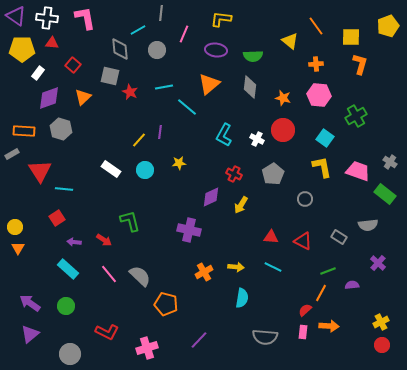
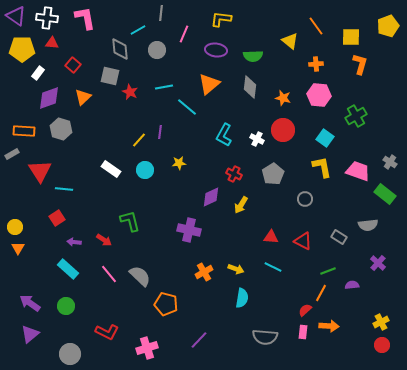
yellow arrow at (236, 267): moved 2 px down; rotated 14 degrees clockwise
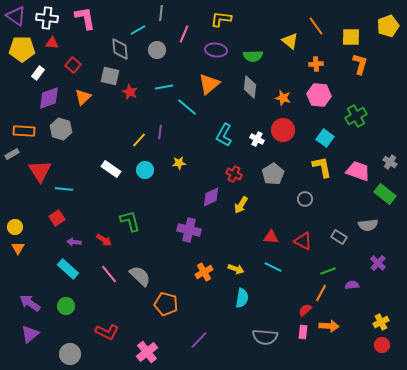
pink cross at (147, 348): moved 4 px down; rotated 20 degrees counterclockwise
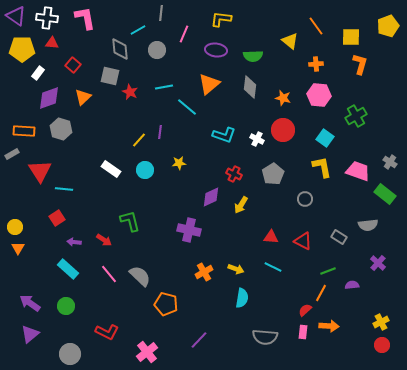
cyan L-shape at (224, 135): rotated 100 degrees counterclockwise
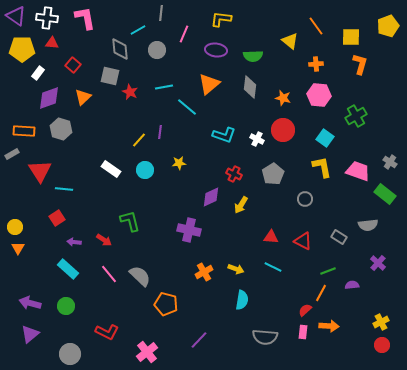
cyan semicircle at (242, 298): moved 2 px down
purple arrow at (30, 303): rotated 20 degrees counterclockwise
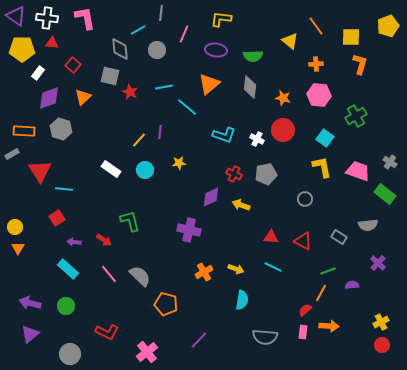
gray pentagon at (273, 174): moved 7 px left; rotated 20 degrees clockwise
yellow arrow at (241, 205): rotated 78 degrees clockwise
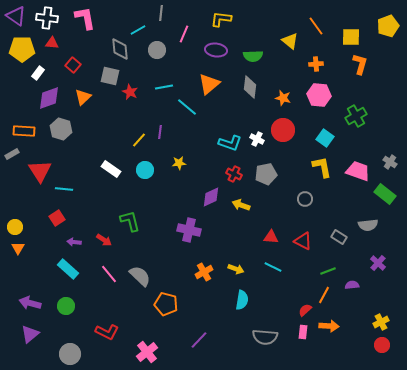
cyan L-shape at (224, 135): moved 6 px right, 8 px down
orange line at (321, 293): moved 3 px right, 2 px down
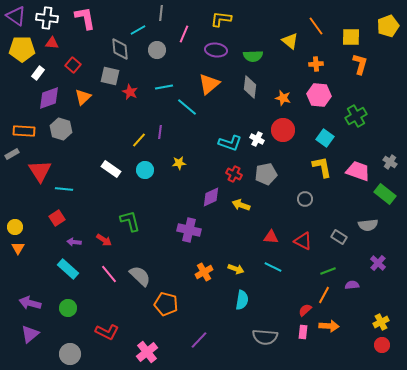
green circle at (66, 306): moved 2 px right, 2 px down
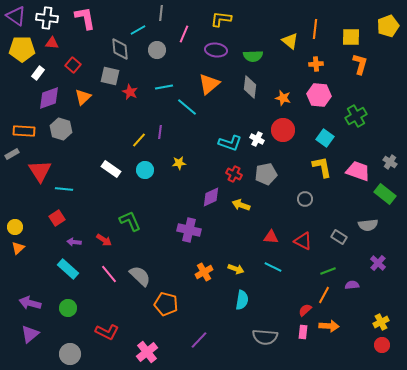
orange line at (316, 26): moved 1 px left, 3 px down; rotated 42 degrees clockwise
green L-shape at (130, 221): rotated 10 degrees counterclockwise
orange triangle at (18, 248): rotated 16 degrees clockwise
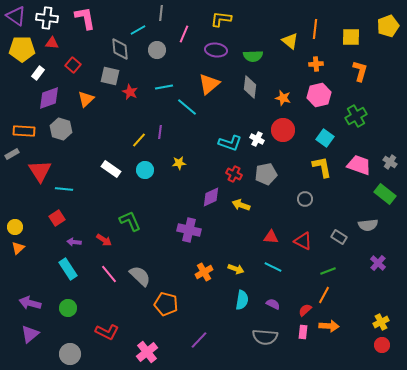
orange L-shape at (360, 64): moved 7 px down
pink hexagon at (319, 95): rotated 20 degrees counterclockwise
orange triangle at (83, 97): moved 3 px right, 2 px down
pink trapezoid at (358, 171): moved 1 px right, 6 px up
cyan rectangle at (68, 269): rotated 15 degrees clockwise
purple semicircle at (352, 285): moved 79 px left, 19 px down; rotated 32 degrees clockwise
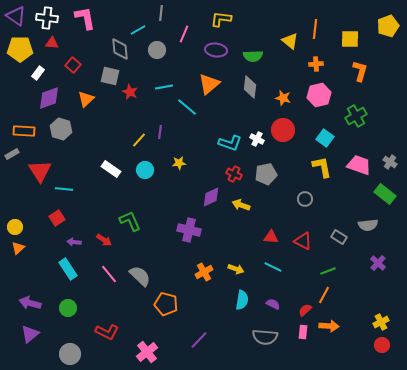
yellow square at (351, 37): moved 1 px left, 2 px down
yellow pentagon at (22, 49): moved 2 px left
